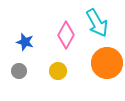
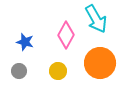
cyan arrow: moved 1 px left, 4 px up
orange circle: moved 7 px left
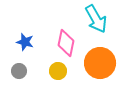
pink diamond: moved 8 px down; rotated 16 degrees counterclockwise
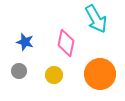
orange circle: moved 11 px down
yellow circle: moved 4 px left, 4 px down
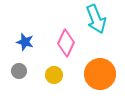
cyan arrow: rotated 8 degrees clockwise
pink diamond: rotated 12 degrees clockwise
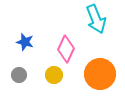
pink diamond: moved 6 px down
gray circle: moved 4 px down
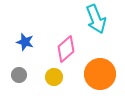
pink diamond: rotated 24 degrees clockwise
yellow circle: moved 2 px down
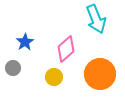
blue star: rotated 24 degrees clockwise
gray circle: moved 6 px left, 7 px up
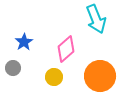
blue star: moved 1 px left
orange circle: moved 2 px down
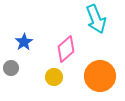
gray circle: moved 2 px left
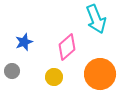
blue star: rotated 12 degrees clockwise
pink diamond: moved 1 px right, 2 px up
gray circle: moved 1 px right, 3 px down
orange circle: moved 2 px up
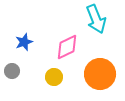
pink diamond: rotated 16 degrees clockwise
